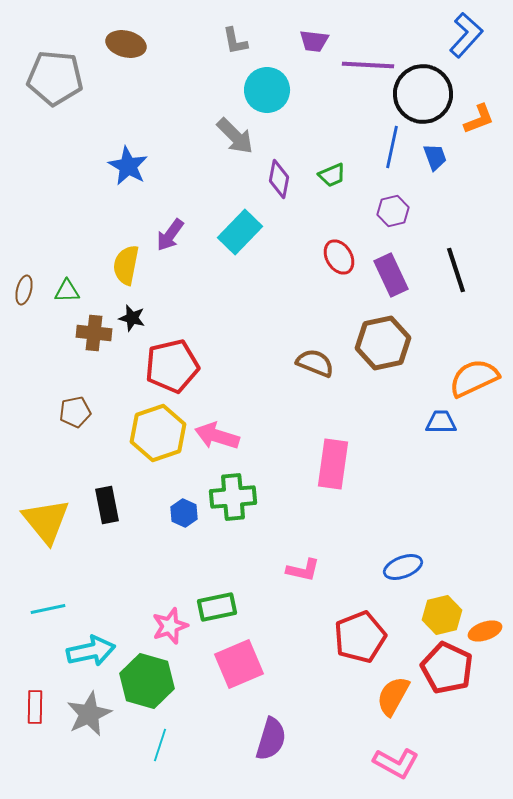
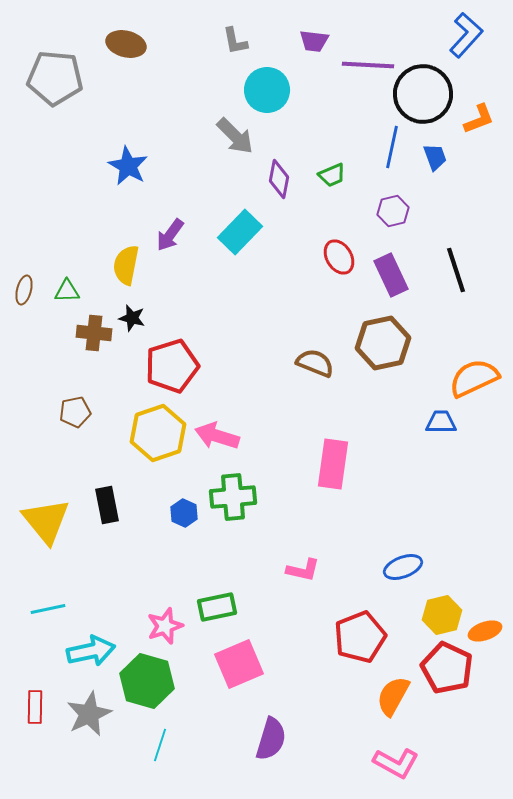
red pentagon at (172, 366): rotated 4 degrees counterclockwise
pink star at (170, 626): moved 5 px left
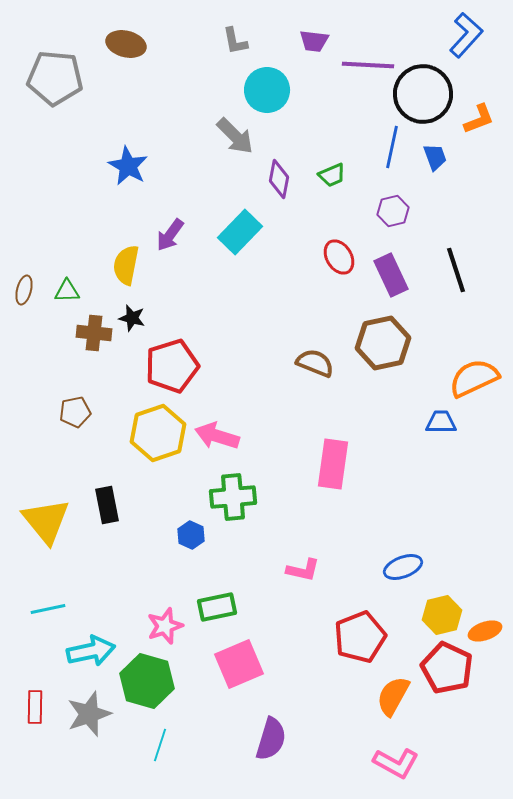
blue hexagon at (184, 513): moved 7 px right, 22 px down
gray star at (89, 714): rotated 6 degrees clockwise
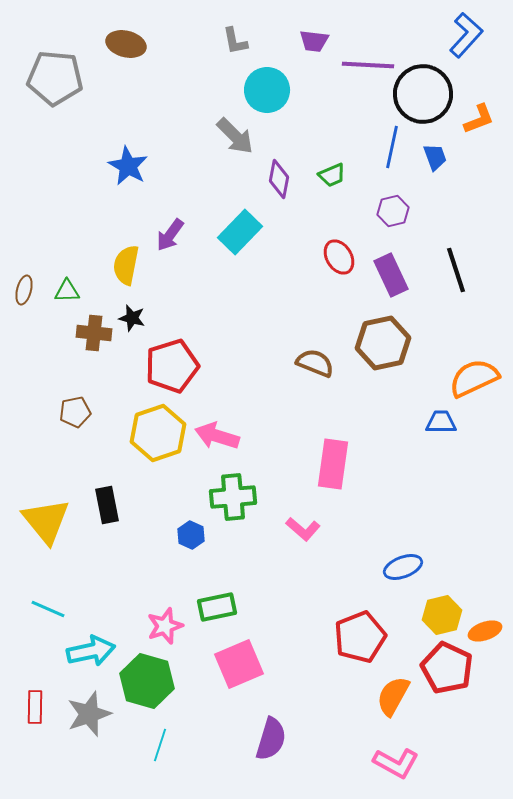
pink L-shape at (303, 570): moved 41 px up; rotated 28 degrees clockwise
cyan line at (48, 609): rotated 36 degrees clockwise
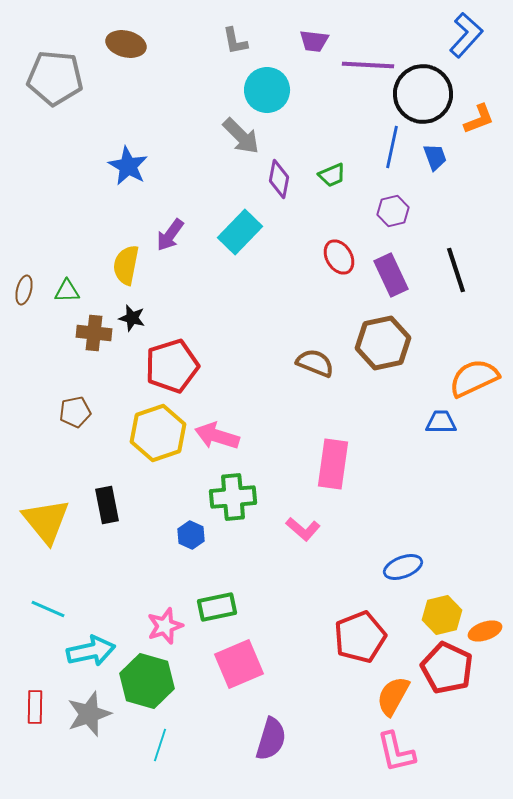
gray arrow at (235, 136): moved 6 px right
pink L-shape at (396, 763): moved 11 px up; rotated 48 degrees clockwise
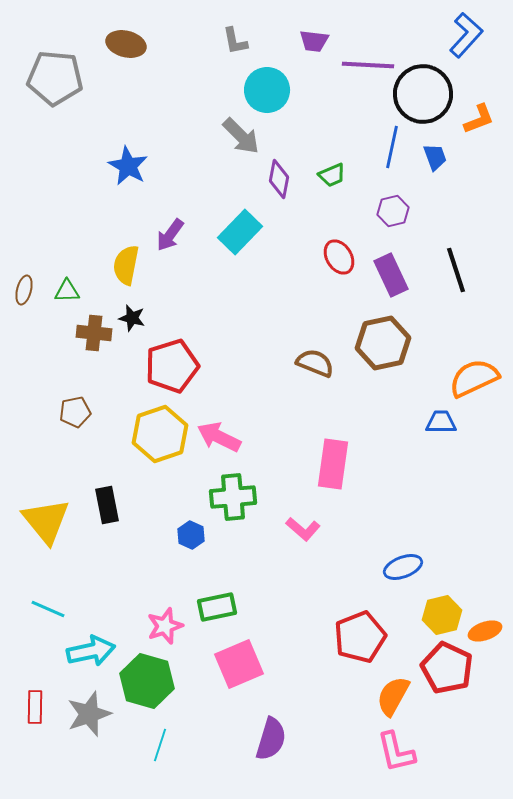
yellow hexagon at (158, 433): moved 2 px right, 1 px down
pink arrow at (217, 436): moved 2 px right, 1 px down; rotated 9 degrees clockwise
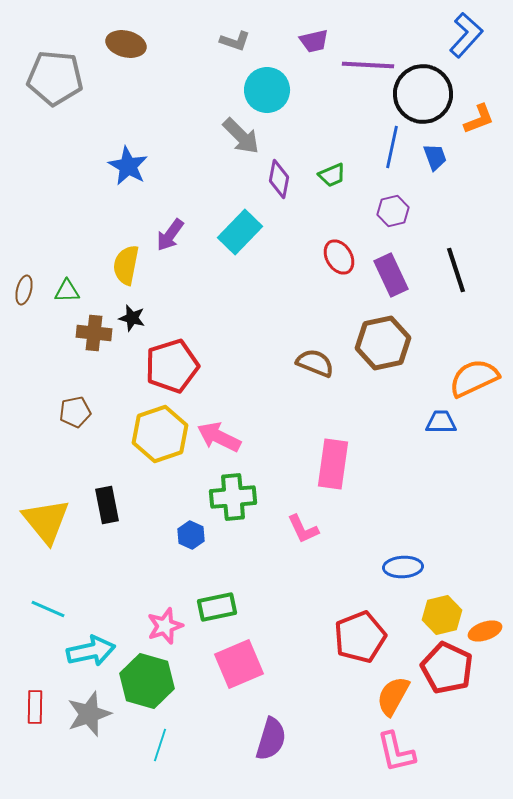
gray L-shape at (235, 41): rotated 60 degrees counterclockwise
purple trapezoid at (314, 41): rotated 20 degrees counterclockwise
pink L-shape at (303, 529): rotated 24 degrees clockwise
blue ellipse at (403, 567): rotated 18 degrees clockwise
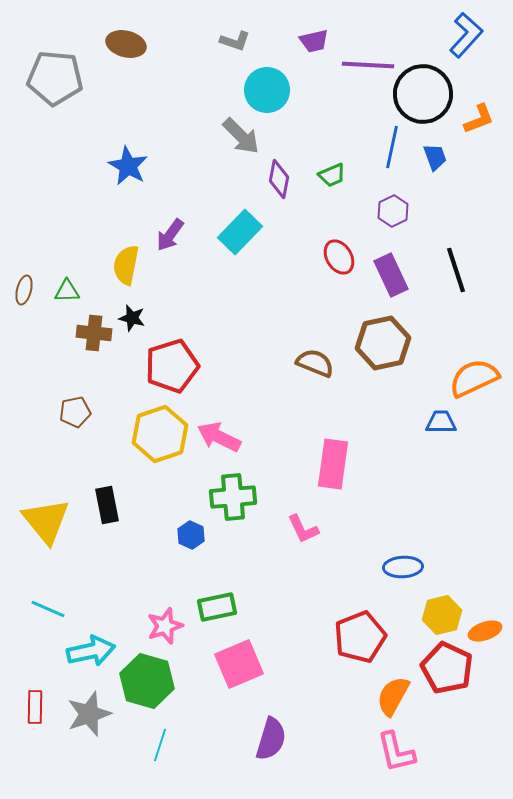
purple hexagon at (393, 211): rotated 12 degrees counterclockwise
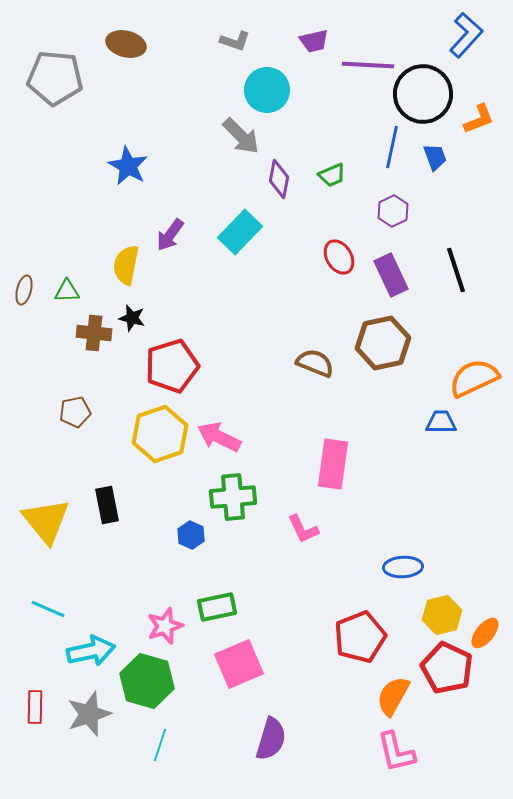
orange ellipse at (485, 631): moved 2 px down; rotated 32 degrees counterclockwise
